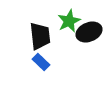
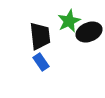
blue rectangle: rotated 12 degrees clockwise
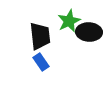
black ellipse: rotated 25 degrees clockwise
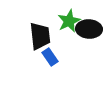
black ellipse: moved 3 px up
blue rectangle: moved 9 px right, 5 px up
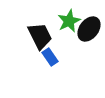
black ellipse: rotated 55 degrees counterclockwise
black trapezoid: rotated 20 degrees counterclockwise
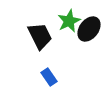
blue rectangle: moved 1 px left, 20 px down
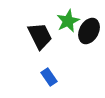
green star: moved 1 px left
black ellipse: moved 2 px down; rotated 10 degrees counterclockwise
